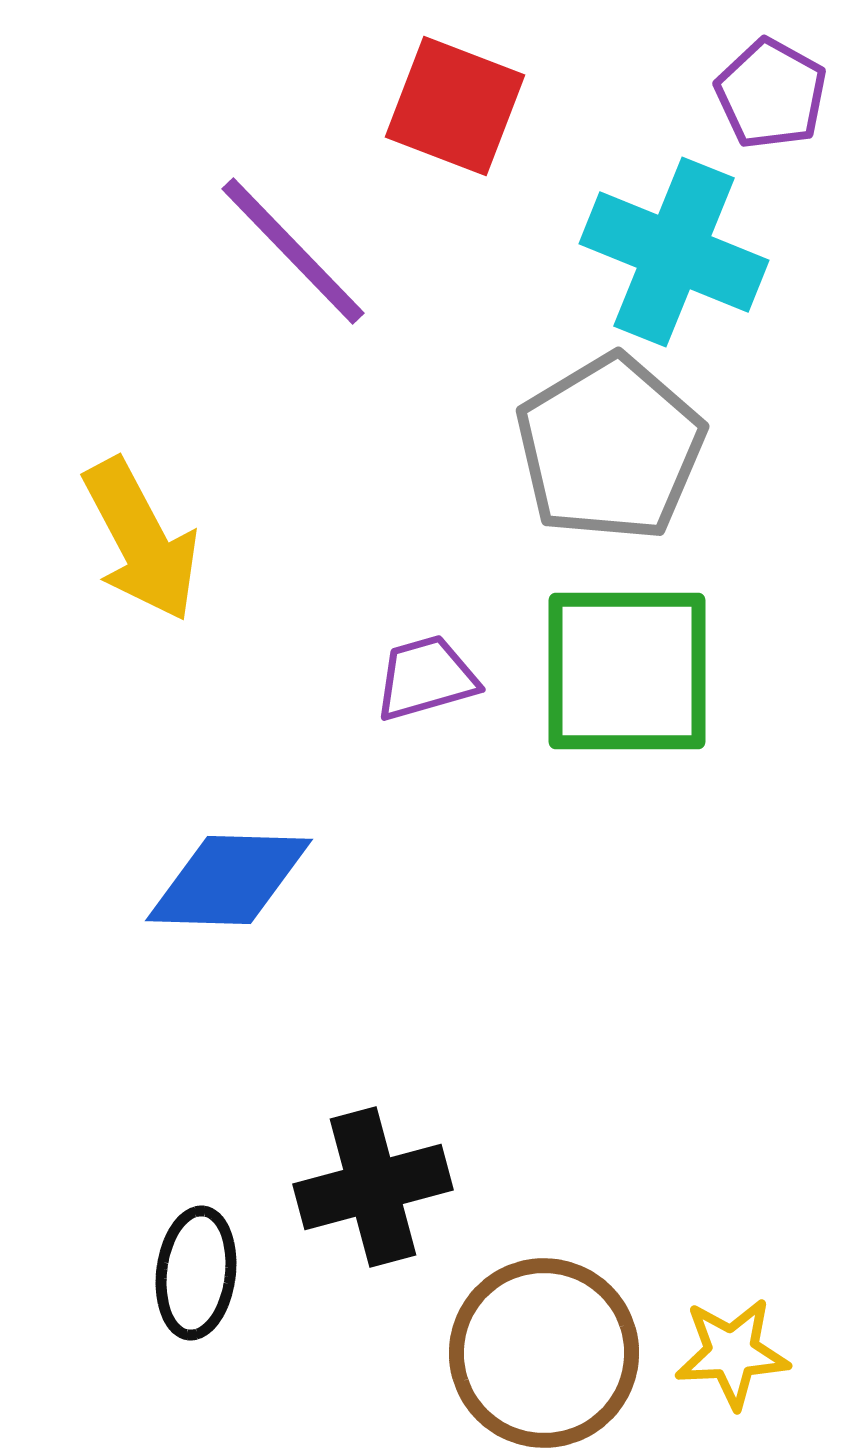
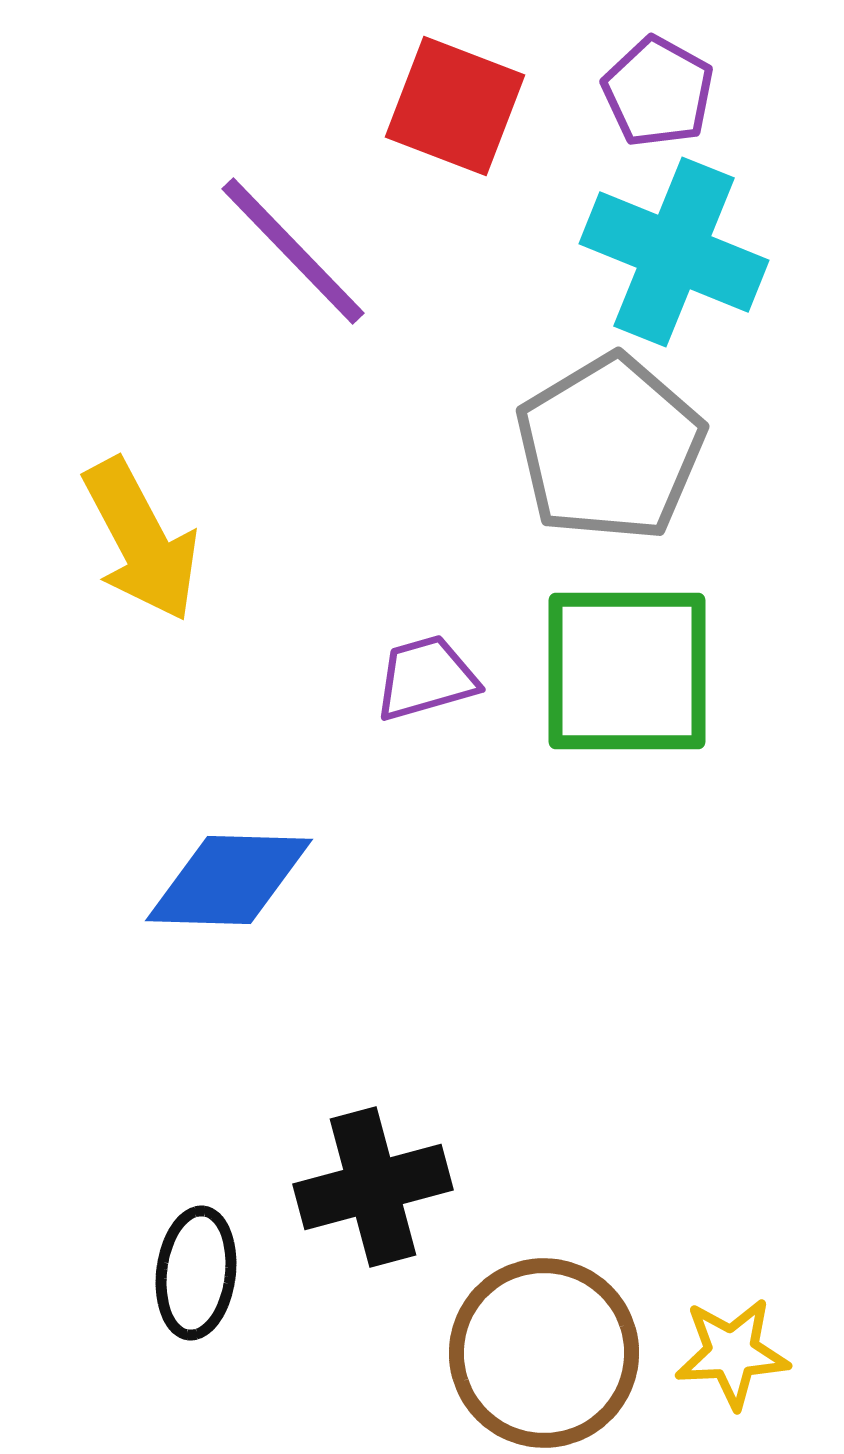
purple pentagon: moved 113 px left, 2 px up
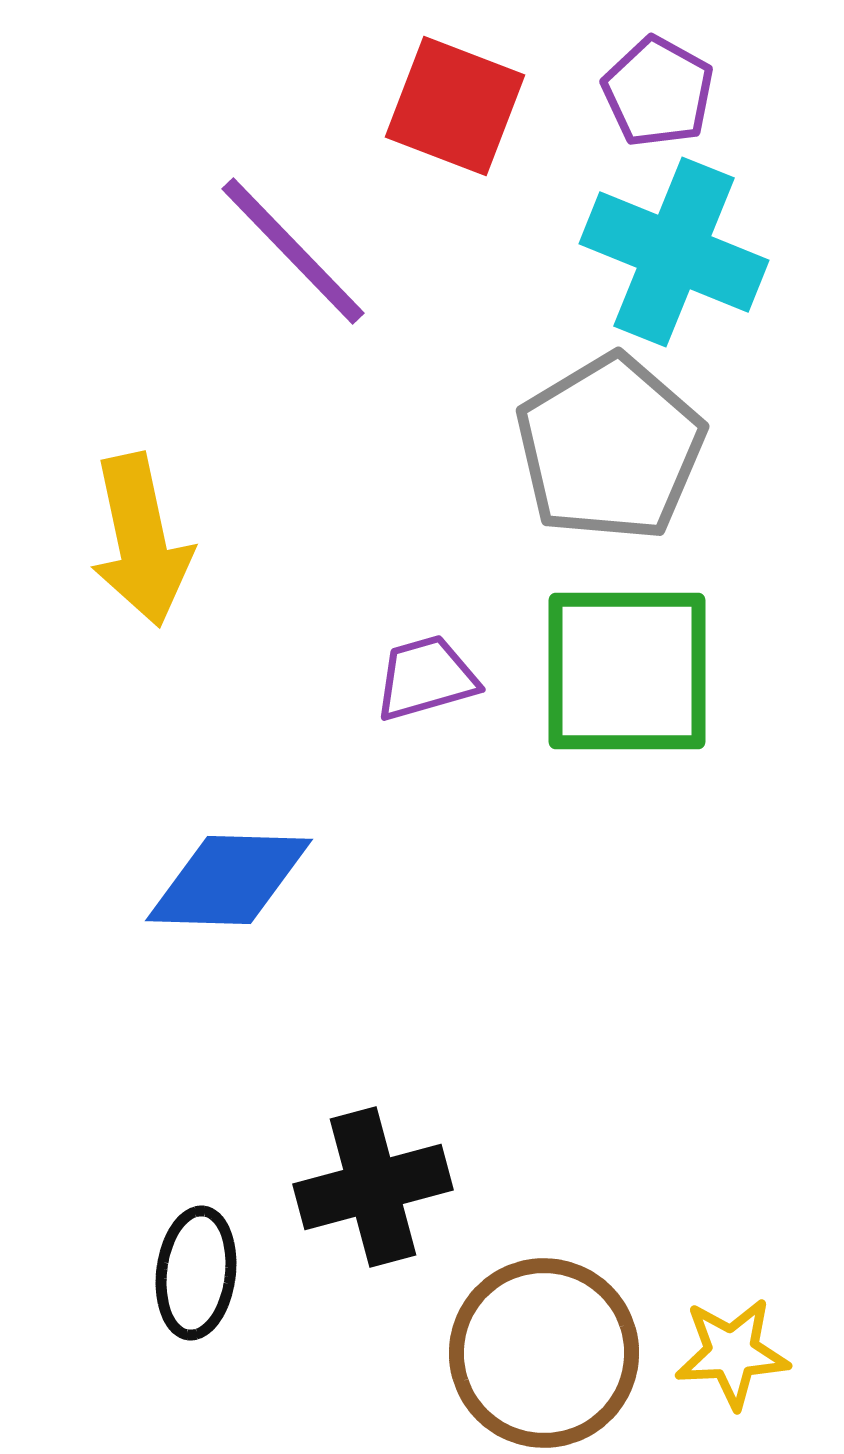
yellow arrow: rotated 16 degrees clockwise
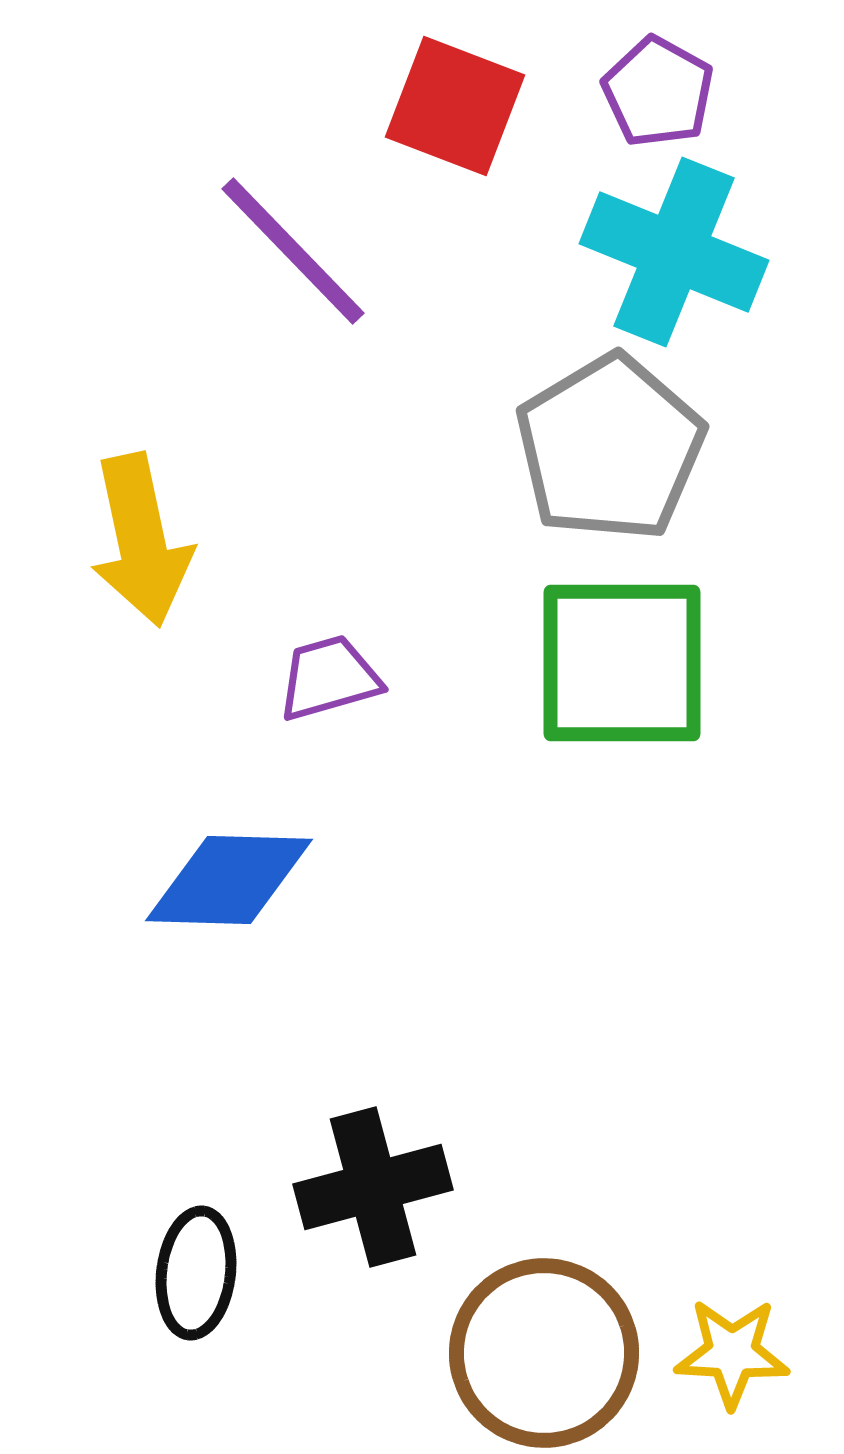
green square: moved 5 px left, 8 px up
purple trapezoid: moved 97 px left
yellow star: rotated 6 degrees clockwise
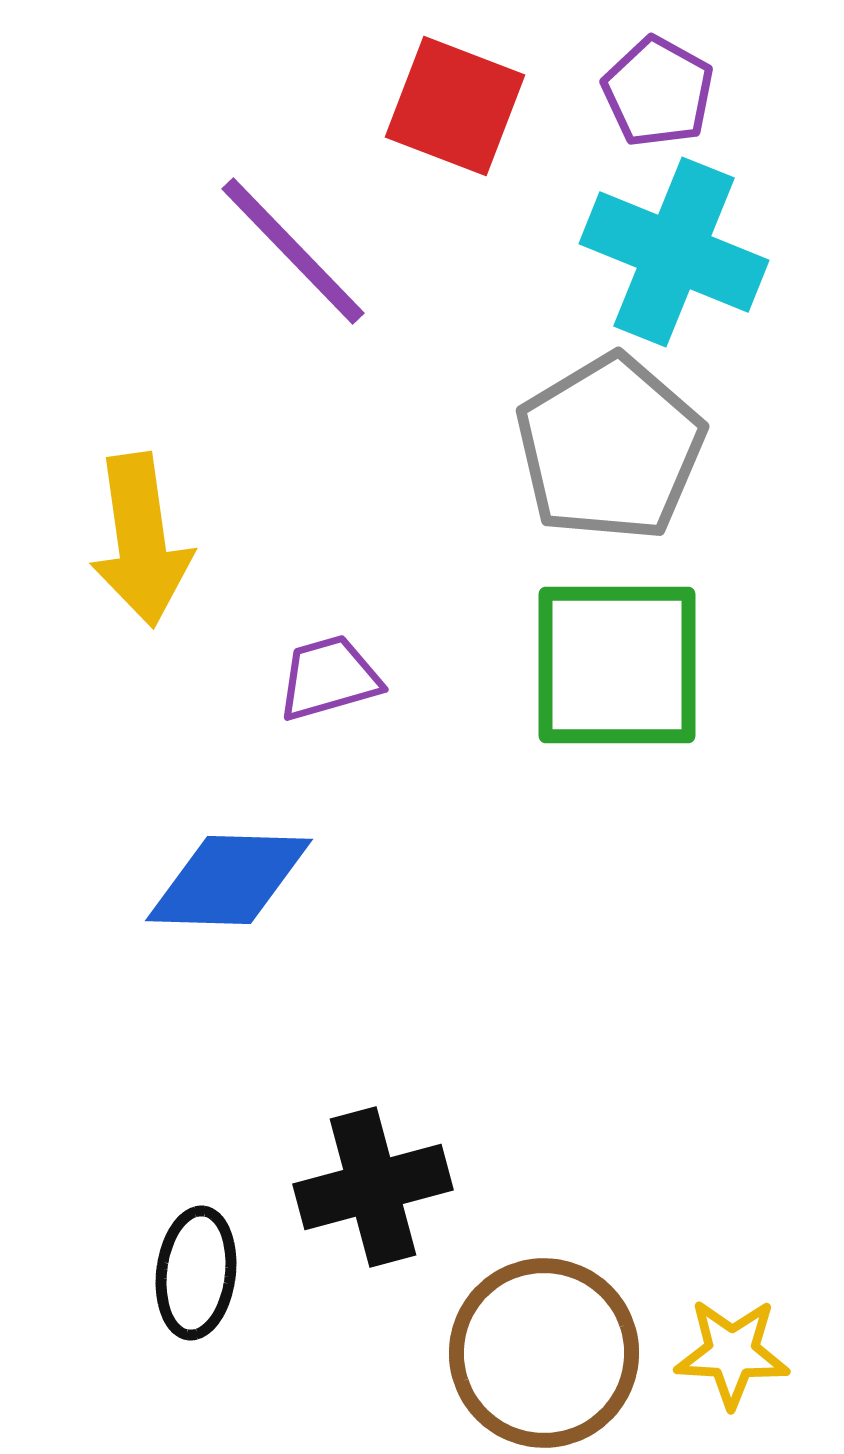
yellow arrow: rotated 4 degrees clockwise
green square: moved 5 px left, 2 px down
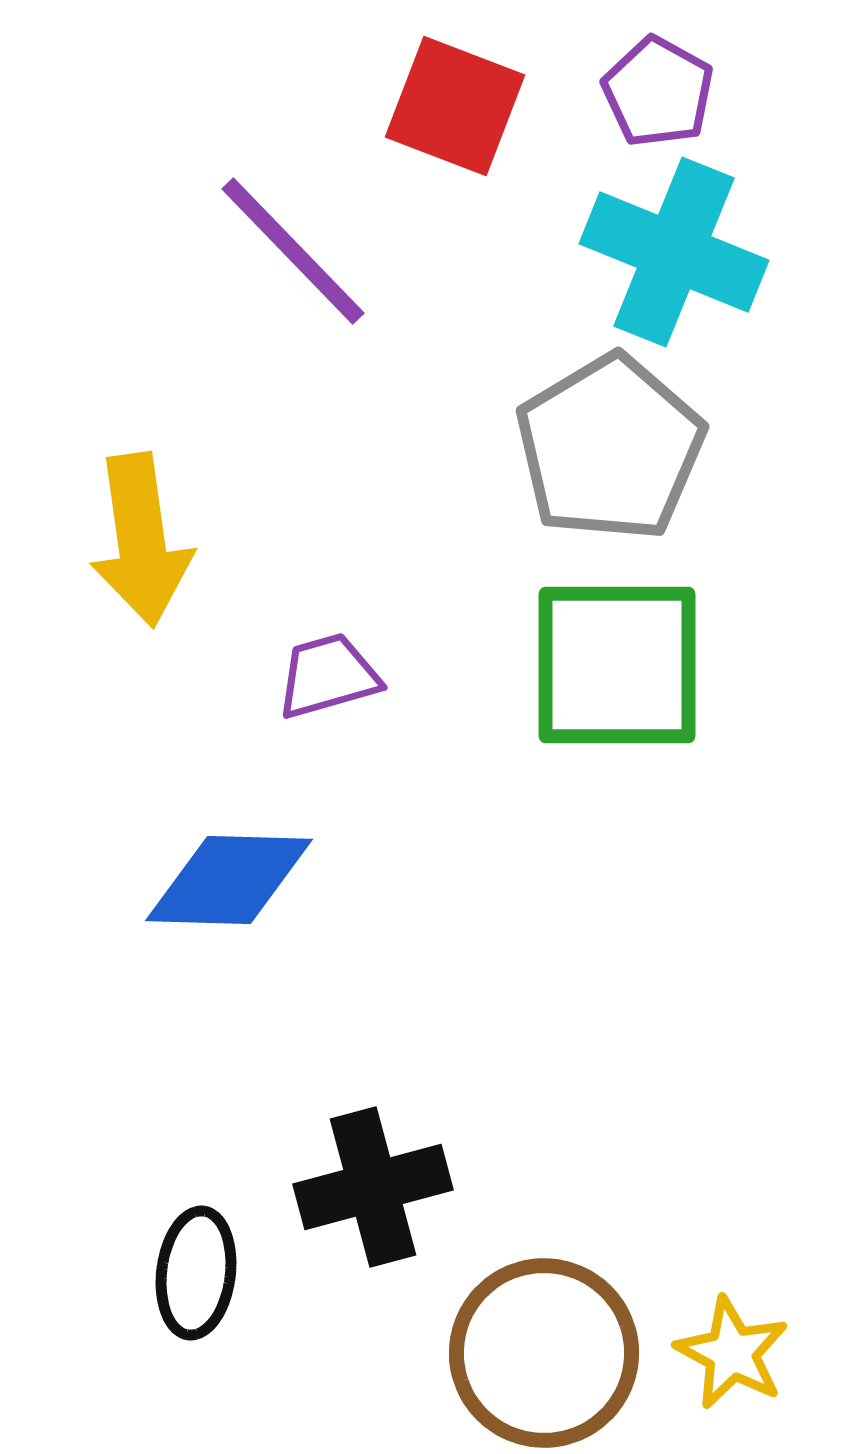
purple trapezoid: moved 1 px left, 2 px up
yellow star: rotated 25 degrees clockwise
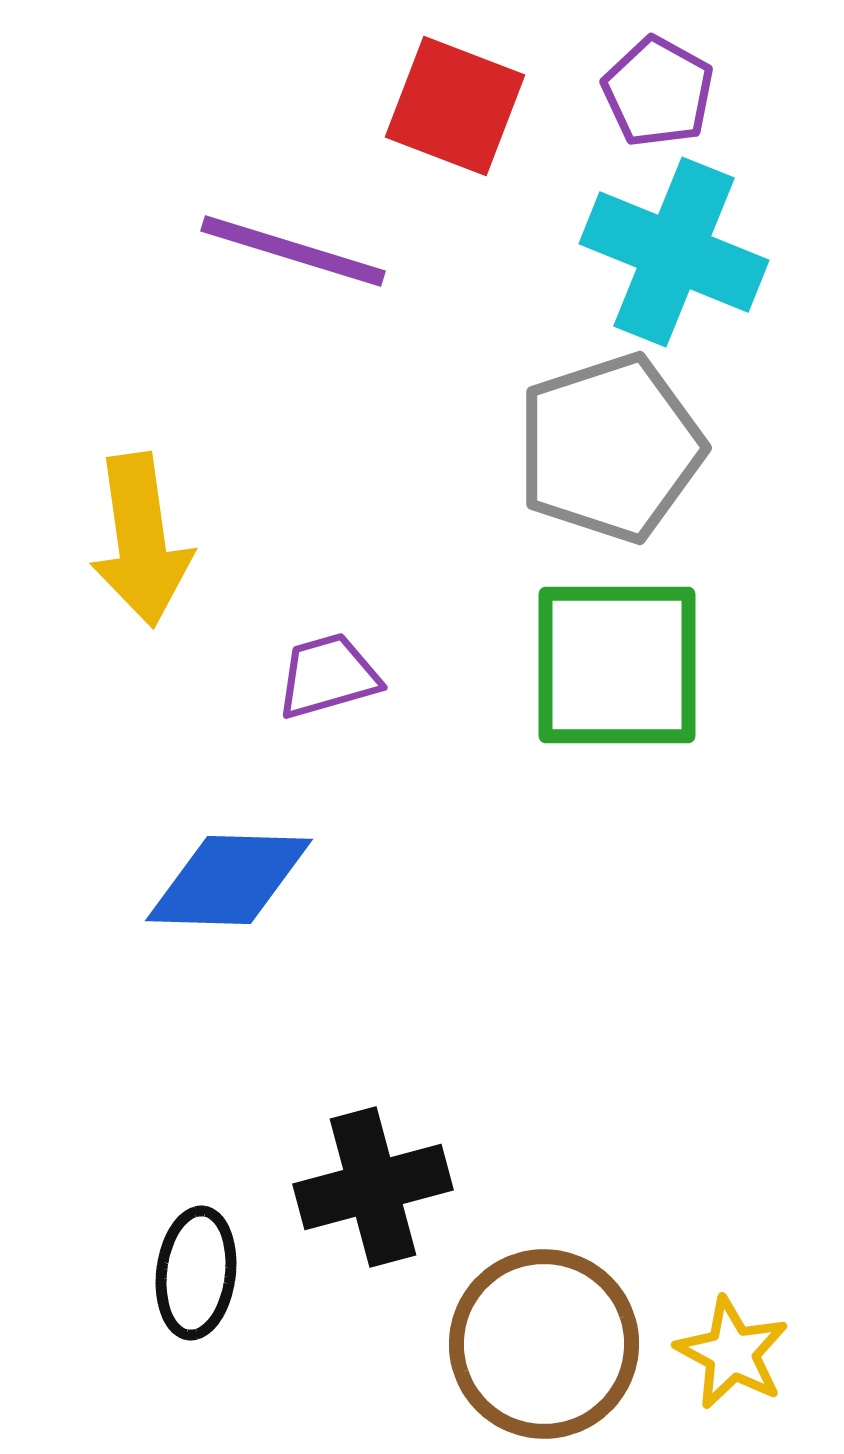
purple line: rotated 29 degrees counterclockwise
gray pentagon: rotated 13 degrees clockwise
brown circle: moved 9 px up
